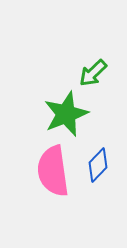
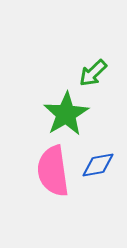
green star: rotated 9 degrees counterclockwise
blue diamond: rotated 36 degrees clockwise
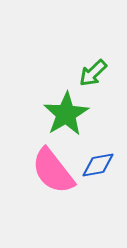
pink semicircle: rotated 30 degrees counterclockwise
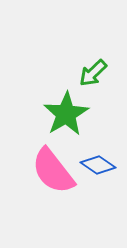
blue diamond: rotated 44 degrees clockwise
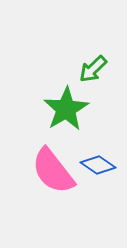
green arrow: moved 4 px up
green star: moved 5 px up
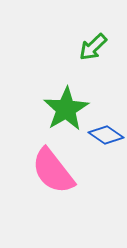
green arrow: moved 22 px up
blue diamond: moved 8 px right, 30 px up
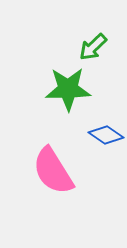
green star: moved 2 px right, 20 px up; rotated 30 degrees clockwise
pink semicircle: rotated 6 degrees clockwise
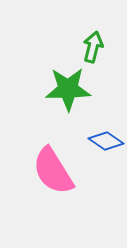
green arrow: rotated 148 degrees clockwise
blue diamond: moved 6 px down
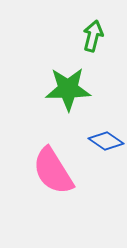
green arrow: moved 11 px up
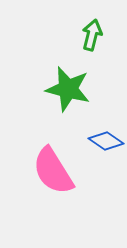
green arrow: moved 1 px left, 1 px up
green star: rotated 15 degrees clockwise
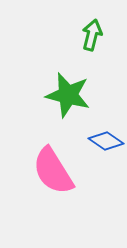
green star: moved 6 px down
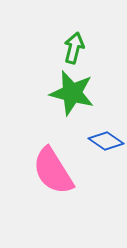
green arrow: moved 18 px left, 13 px down
green star: moved 4 px right, 2 px up
